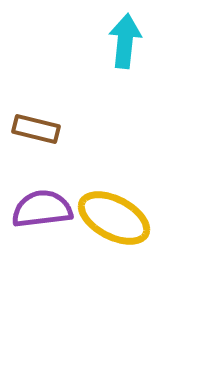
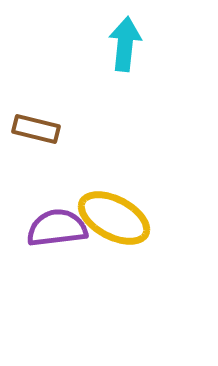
cyan arrow: moved 3 px down
purple semicircle: moved 15 px right, 19 px down
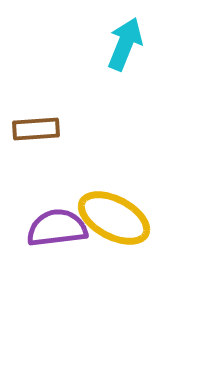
cyan arrow: rotated 16 degrees clockwise
brown rectangle: rotated 18 degrees counterclockwise
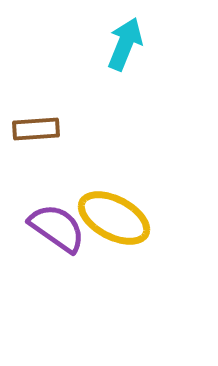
purple semicircle: rotated 42 degrees clockwise
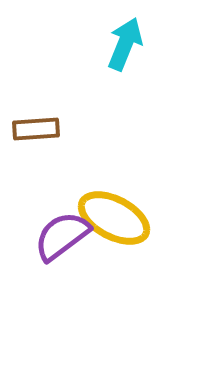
purple semicircle: moved 5 px right, 8 px down; rotated 72 degrees counterclockwise
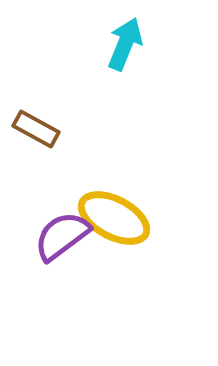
brown rectangle: rotated 33 degrees clockwise
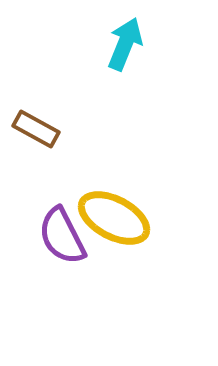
purple semicircle: rotated 80 degrees counterclockwise
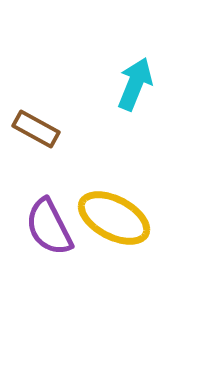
cyan arrow: moved 10 px right, 40 px down
purple semicircle: moved 13 px left, 9 px up
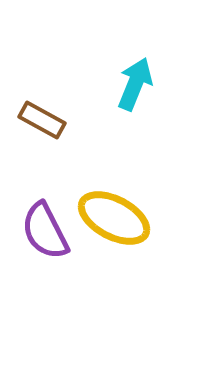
brown rectangle: moved 6 px right, 9 px up
purple semicircle: moved 4 px left, 4 px down
